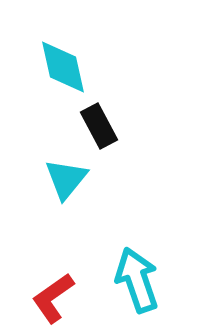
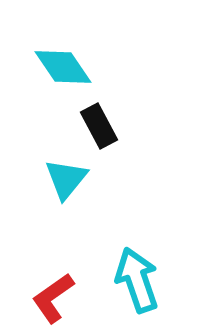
cyan diamond: rotated 22 degrees counterclockwise
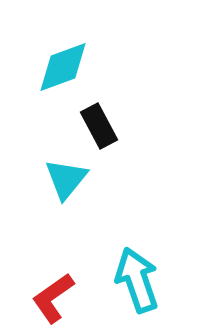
cyan diamond: rotated 76 degrees counterclockwise
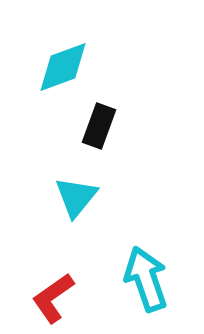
black rectangle: rotated 48 degrees clockwise
cyan triangle: moved 10 px right, 18 px down
cyan arrow: moved 9 px right, 1 px up
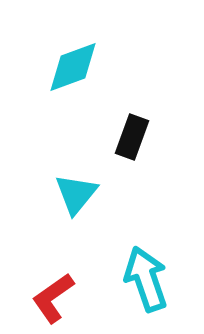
cyan diamond: moved 10 px right
black rectangle: moved 33 px right, 11 px down
cyan triangle: moved 3 px up
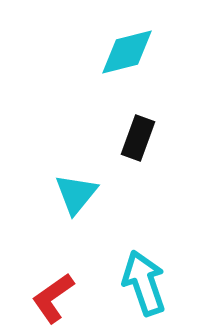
cyan diamond: moved 54 px right, 15 px up; rotated 6 degrees clockwise
black rectangle: moved 6 px right, 1 px down
cyan arrow: moved 2 px left, 4 px down
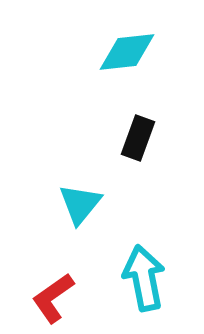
cyan diamond: rotated 8 degrees clockwise
cyan triangle: moved 4 px right, 10 px down
cyan arrow: moved 5 px up; rotated 8 degrees clockwise
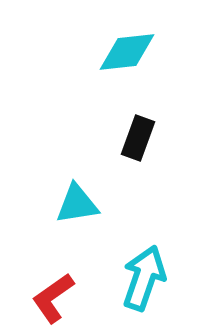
cyan triangle: moved 3 px left; rotated 42 degrees clockwise
cyan arrow: rotated 30 degrees clockwise
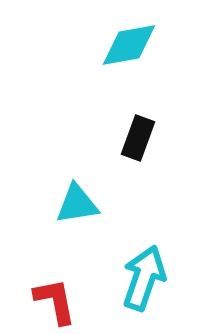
cyan diamond: moved 2 px right, 7 px up; rotated 4 degrees counterclockwise
red L-shape: moved 2 px right, 3 px down; rotated 114 degrees clockwise
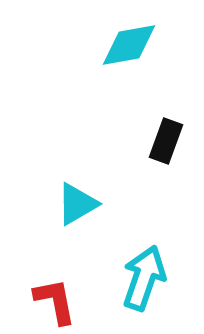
black rectangle: moved 28 px right, 3 px down
cyan triangle: rotated 21 degrees counterclockwise
